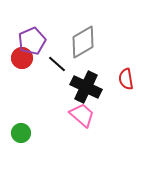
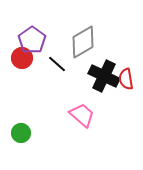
purple pentagon: moved 1 px up; rotated 12 degrees counterclockwise
black cross: moved 18 px right, 11 px up
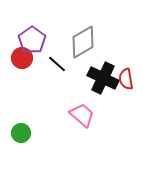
black cross: moved 1 px left, 2 px down
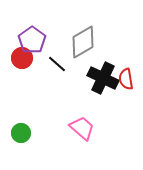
pink trapezoid: moved 13 px down
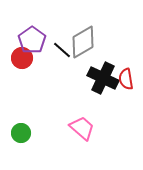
black line: moved 5 px right, 14 px up
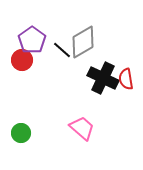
red circle: moved 2 px down
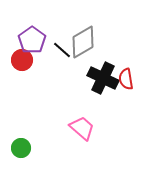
green circle: moved 15 px down
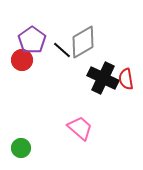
pink trapezoid: moved 2 px left
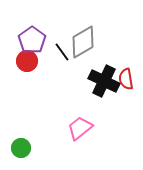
black line: moved 2 px down; rotated 12 degrees clockwise
red circle: moved 5 px right, 1 px down
black cross: moved 1 px right, 3 px down
pink trapezoid: rotated 80 degrees counterclockwise
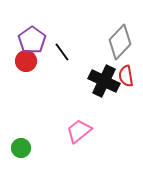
gray diamond: moved 37 px right; rotated 16 degrees counterclockwise
red circle: moved 1 px left
red semicircle: moved 3 px up
pink trapezoid: moved 1 px left, 3 px down
